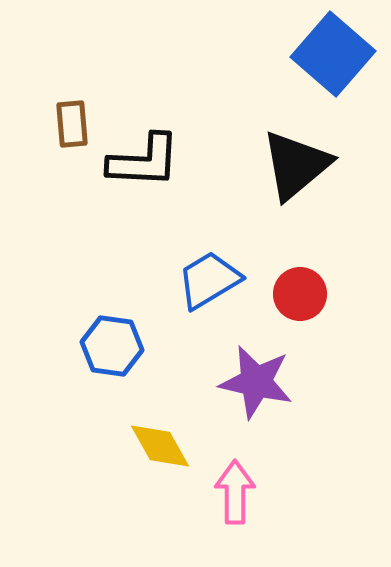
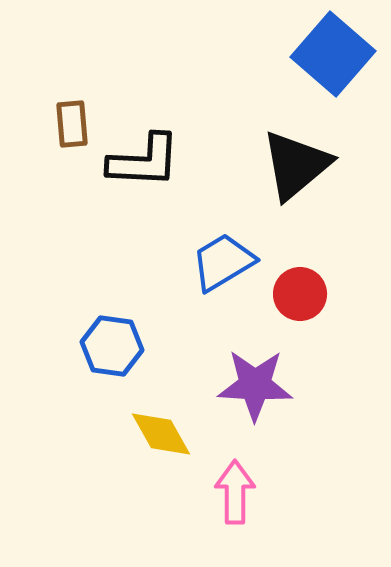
blue trapezoid: moved 14 px right, 18 px up
purple star: moved 1 px left, 3 px down; rotated 10 degrees counterclockwise
yellow diamond: moved 1 px right, 12 px up
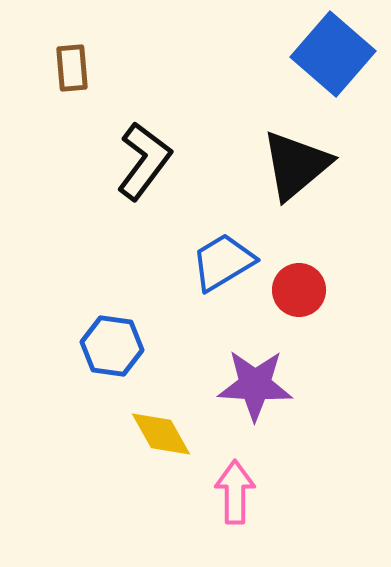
brown rectangle: moved 56 px up
black L-shape: rotated 56 degrees counterclockwise
red circle: moved 1 px left, 4 px up
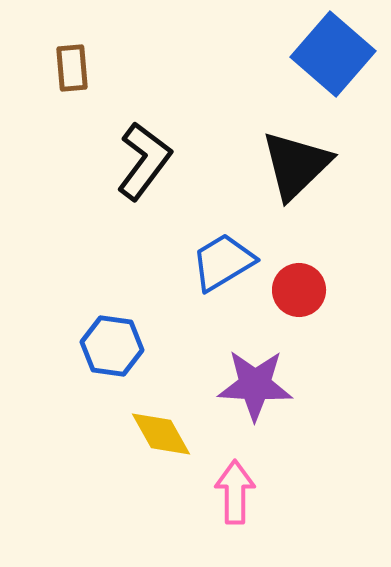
black triangle: rotated 4 degrees counterclockwise
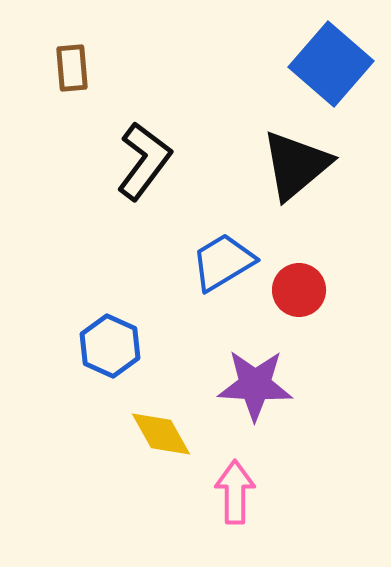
blue square: moved 2 px left, 10 px down
black triangle: rotated 4 degrees clockwise
blue hexagon: moved 2 px left; rotated 16 degrees clockwise
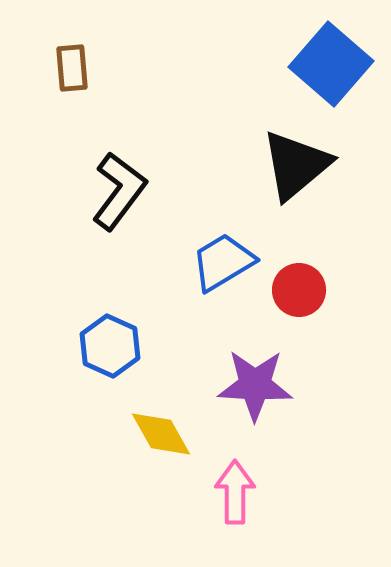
black L-shape: moved 25 px left, 30 px down
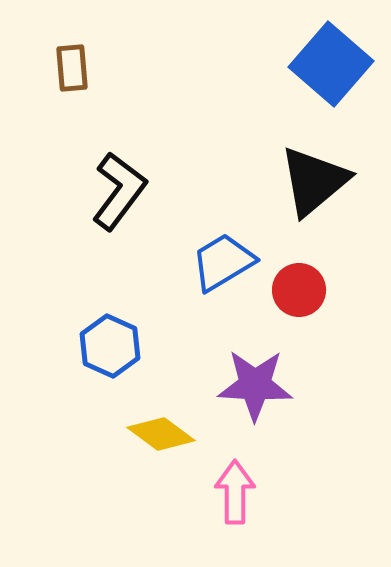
black triangle: moved 18 px right, 16 px down
yellow diamond: rotated 24 degrees counterclockwise
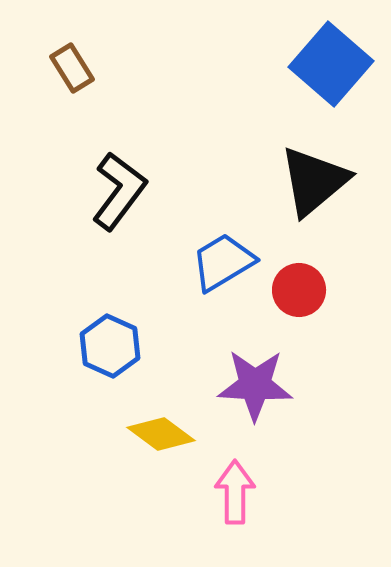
brown rectangle: rotated 27 degrees counterclockwise
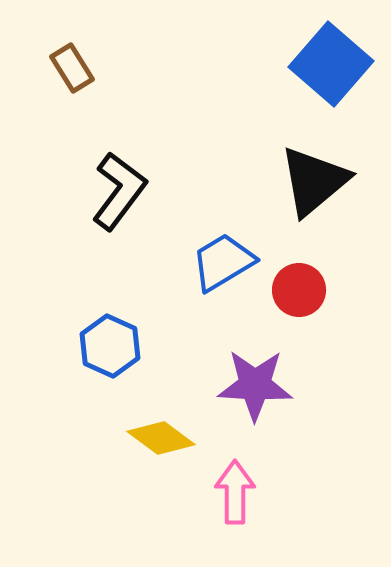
yellow diamond: moved 4 px down
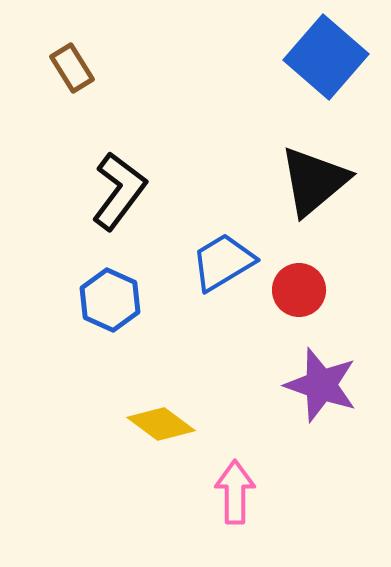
blue square: moved 5 px left, 7 px up
blue hexagon: moved 46 px up
purple star: moved 66 px right; rotated 16 degrees clockwise
yellow diamond: moved 14 px up
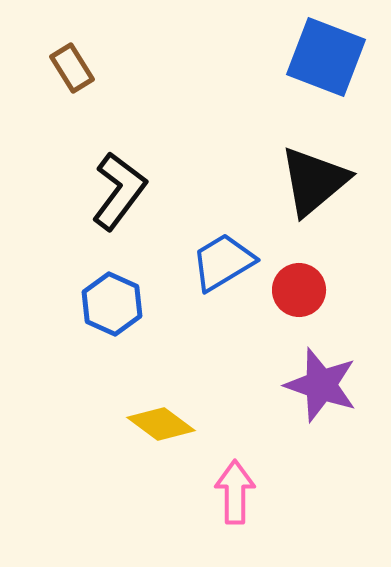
blue square: rotated 20 degrees counterclockwise
blue hexagon: moved 2 px right, 4 px down
